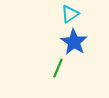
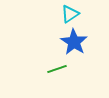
green line: moved 1 px left, 1 px down; rotated 48 degrees clockwise
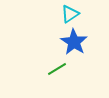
green line: rotated 12 degrees counterclockwise
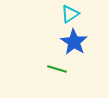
green line: rotated 48 degrees clockwise
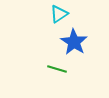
cyan triangle: moved 11 px left
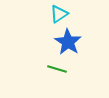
blue star: moved 6 px left
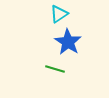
green line: moved 2 px left
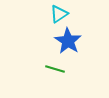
blue star: moved 1 px up
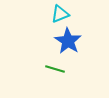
cyan triangle: moved 1 px right; rotated 12 degrees clockwise
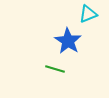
cyan triangle: moved 28 px right
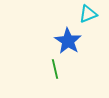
green line: rotated 60 degrees clockwise
